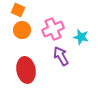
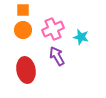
orange square: moved 5 px right; rotated 24 degrees counterclockwise
orange circle: moved 1 px right
purple arrow: moved 4 px left
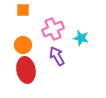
orange circle: moved 15 px down
cyan star: moved 1 px down
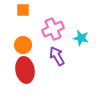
red ellipse: moved 1 px left
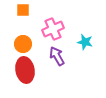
cyan star: moved 4 px right, 4 px down
orange circle: moved 1 px up
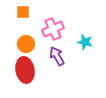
orange square: moved 2 px down
orange circle: moved 3 px right
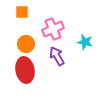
orange square: moved 1 px left
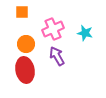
cyan star: moved 9 px up
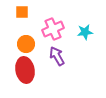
cyan star: moved 1 px up; rotated 21 degrees counterclockwise
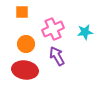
red ellipse: rotated 70 degrees counterclockwise
